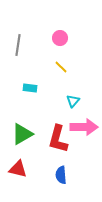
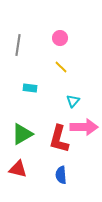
red L-shape: moved 1 px right
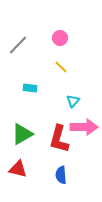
gray line: rotated 35 degrees clockwise
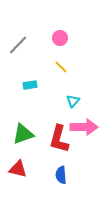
cyan rectangle: moved 3 px up; rotated 16 degrees counterclockwise
green triangle: moved 1 px right; rotated 10 degrees clockwise
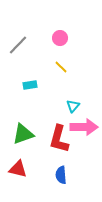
cyan triangle: moved 5 px down
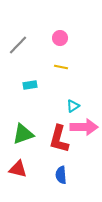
yellow line: rotated 32 degrees counterclockwise
cyan triangle: rotated 16 degrees clockwise
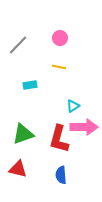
yellow line: moved 2 px left
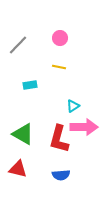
green triangle: rotated 50 degrees clockwise
blue semicircle: rotated 90 degrees counterclockwise
